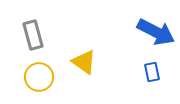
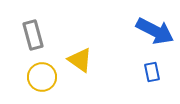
blue arrow: moved 1 px left, 1 px up
yellow triangle: moved 4 px left, 2 px up
yellow circle: moved 3 px right
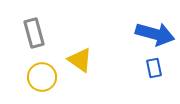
blue arrow: moved 3 px down; rotated 12 degrees counterclockwise
gray rectangle: moved 1 px right, 2 px up
blue rectangle: moved 2 px right, 4 px up
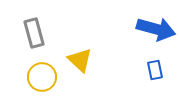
blue arrow: moved 1 px right, 5 px up
yellow triangle: rotated 8 degrees clockwise
blue rectangle: moved 1 px right, 2 px down
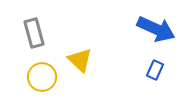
blue arrow: rotated 9 degrees clockwise
blue rectangle: rotated 36 degrees clockwise
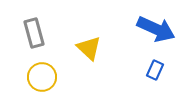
yellow triangle: moved 9 px right, 12 px up
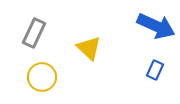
blue arrow: moved 3 px up
gray rectangle: rotated 40 degrees clockwise
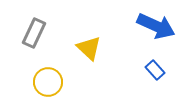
blue rectangle: rotated 66 degrees counterclockwise
yellow circle: moved 6 px right, 5 px down
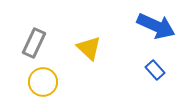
gray rectangle: moved 10 px down
yellow circle: moved 5 px left
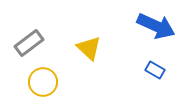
gray rectangle: moved 5 px left; rotated 28 degrees clockwise
blue rectangle: rotated 18 degrees counterclockwise
